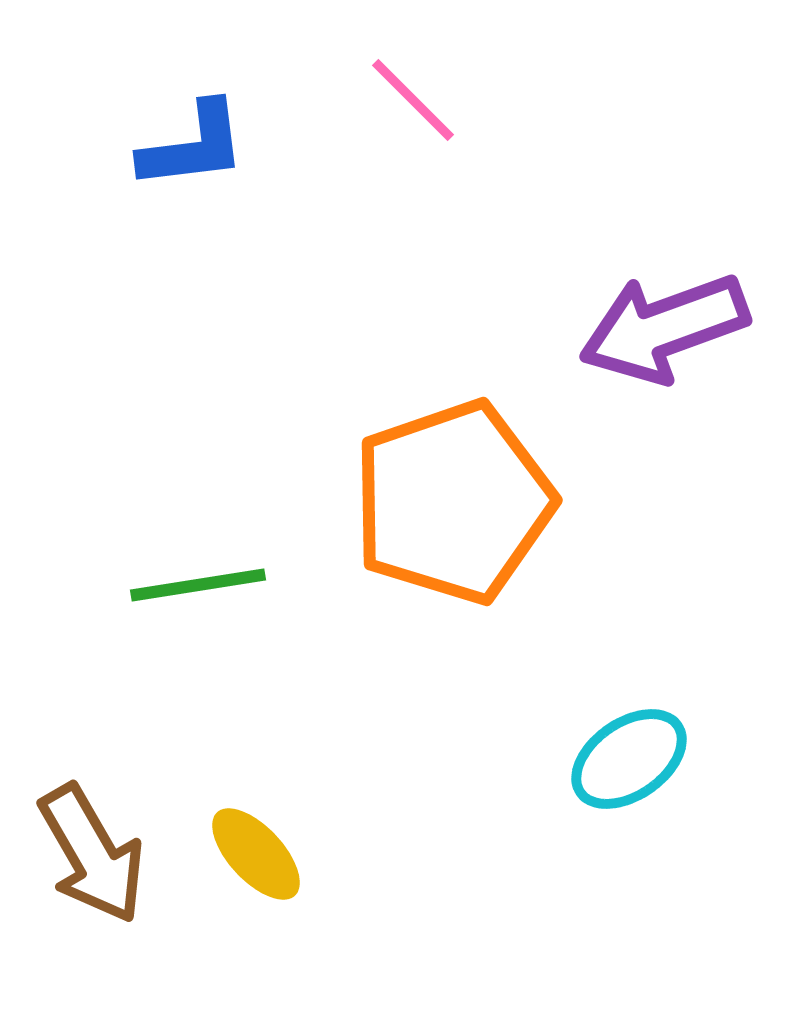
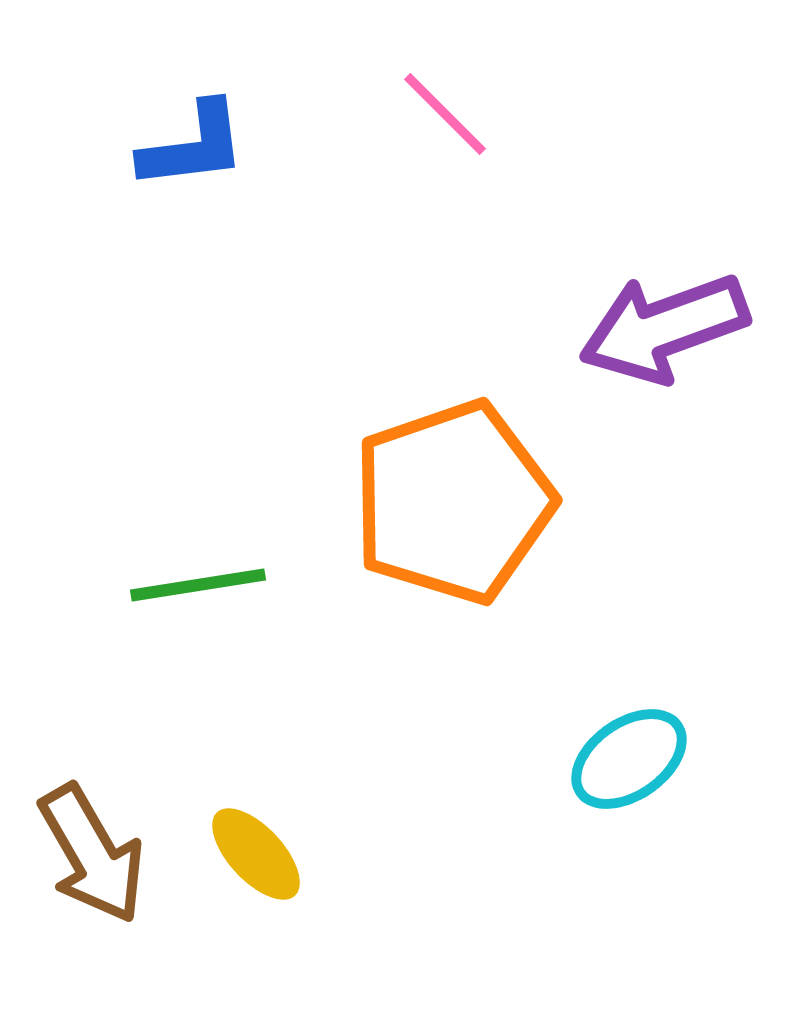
pink line: moved 32 px right, 14 px down
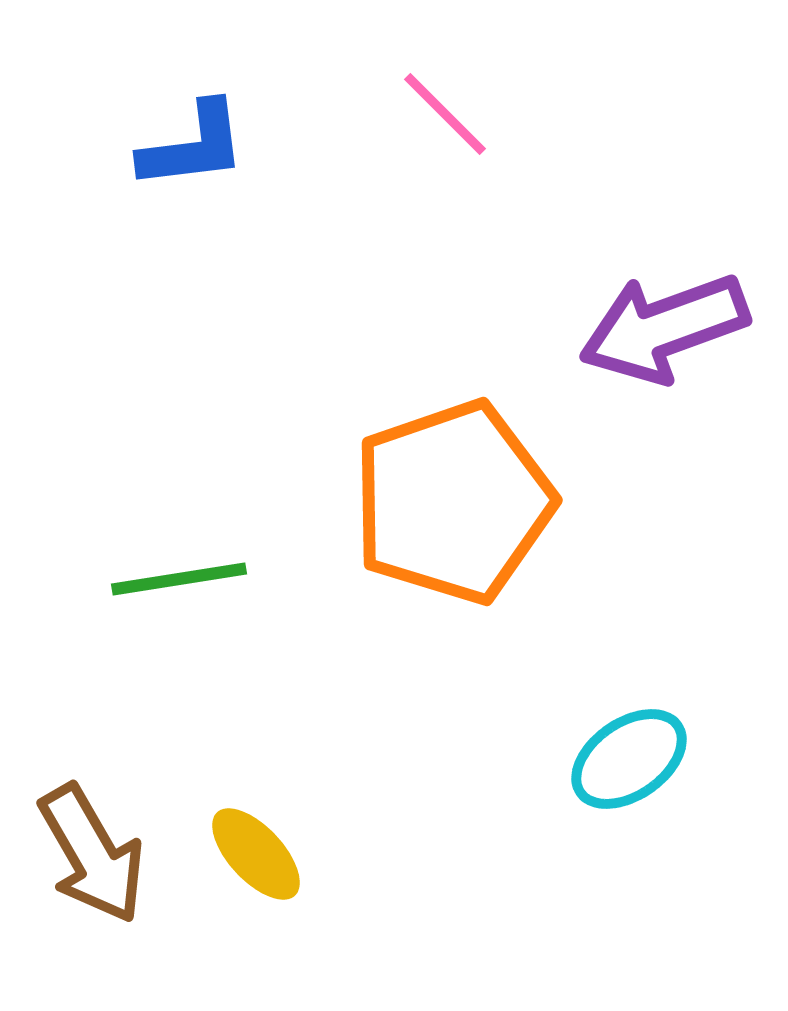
green line: moved 19 px left, 6 px up
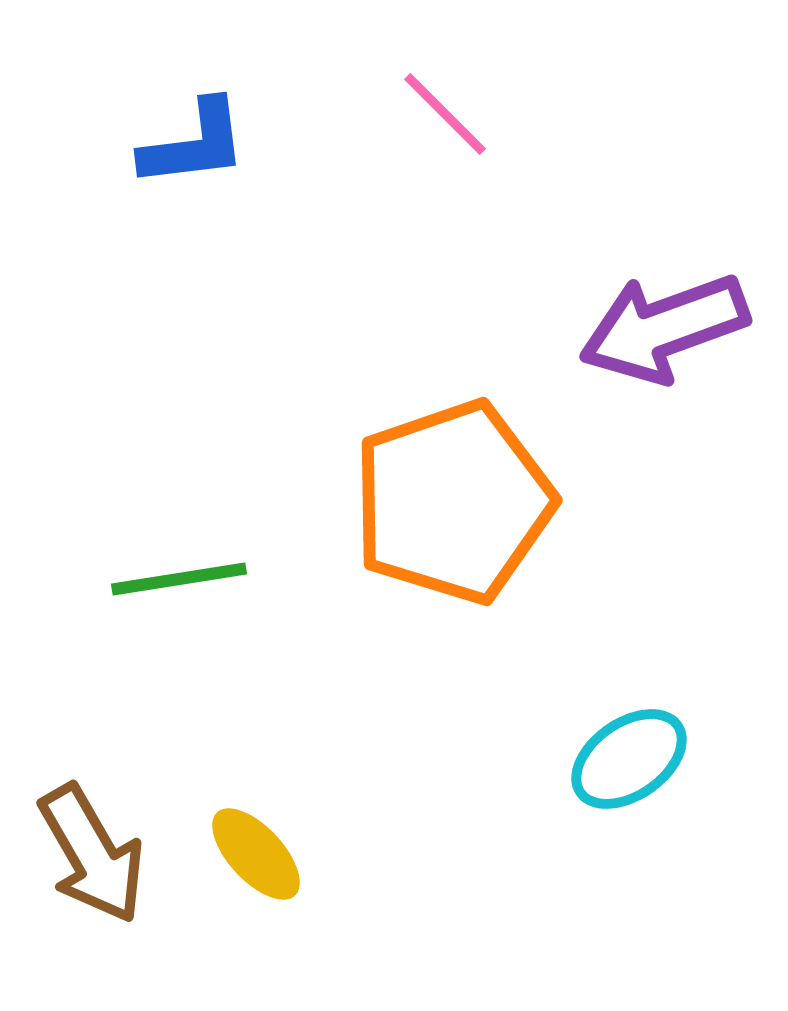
blue L-shape: moved 1 px right, 2 px up
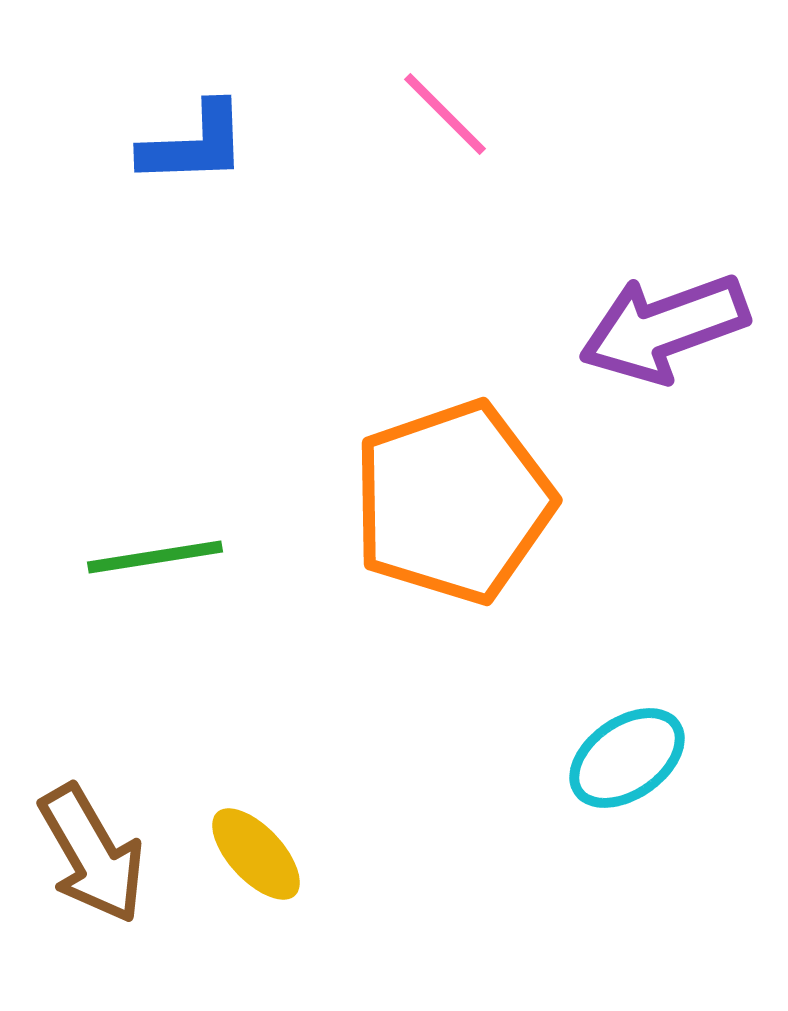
blue L-shape: rotated 5 degrees clockwise
green line: moved 24 px left, 22 px up
cyan ellipse: moved 2 px left, 1 px up
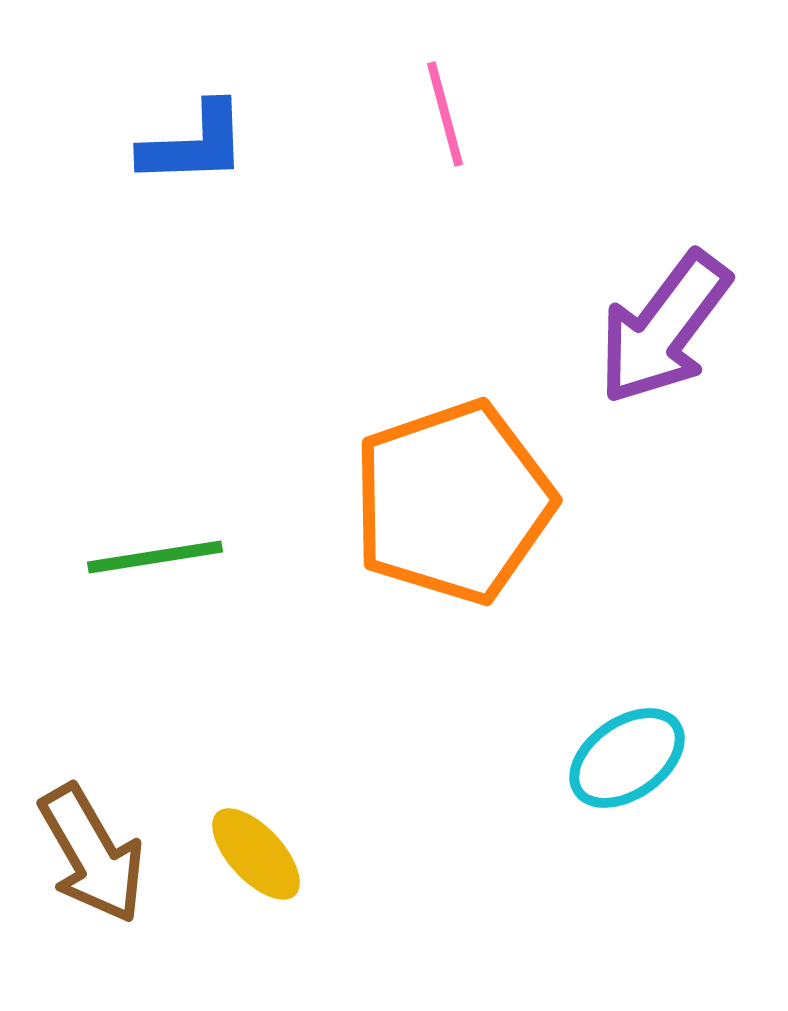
pink line: rotated 30 degrees clockwise
purple arrow: rotated 33 degrees counterclockwise
